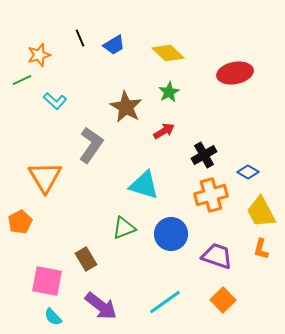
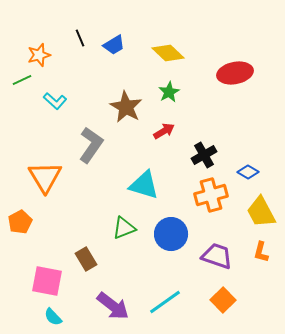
orange L-shape: moved 3 px down
purple arrow: moved 12 px right
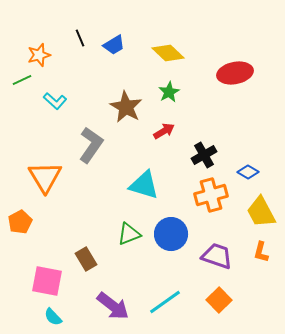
green triangle: moved 5 px right, 6 px down
orange square: moved 4 px left
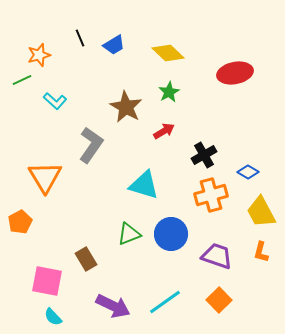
purple arrow: rotated 12 degrees counterclockwise
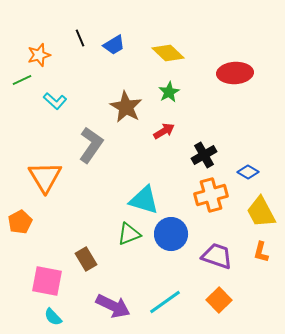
red ellipse: rotated 8 degrees clockwise
cyan triangle: moved 15 px down
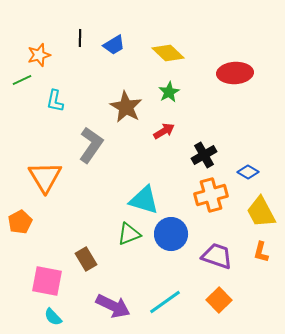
black line: rotated 24 degrees clockwise
cyan L-shape: rotated 60 degrees clockwise
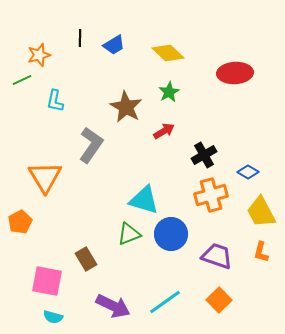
cyan semicircle: rotated 30 degrees counterclockwise
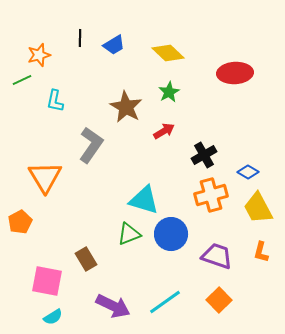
yellow trapezoid: moved 3 px left, 4 px up
cyan semicircle: rotated 48 degrees counterclockwise
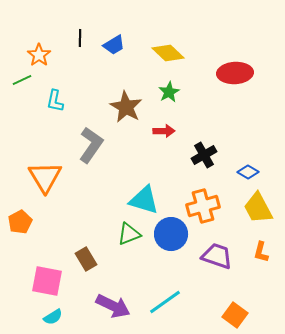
orange star: rotated 20 degrees counterclockwise
red arrow: rotated 30 degrees clockwise
orange cross: moved 8 px left, 11 px down
orange square: moved 16 px right, 15 px down; rotated 10 degrees counterclockwise
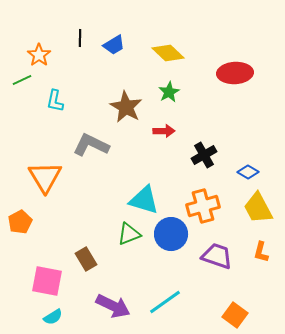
gray L-shape: rotated 99 degrees counterclockwise
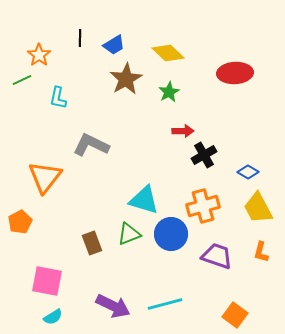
cyan L-shape: moved 3 px right, 3 px up
brown star: moved 28 px up; rotated 12 degrees clockwise
red arrow: moved 19 px right
orange triangle: rotated 9 degrees clockwise
brown rectangle: moved 6 px right, 16 px up; rotated 10 degrees clockwise
cyan line: moved 2 px down; rotated 20 degrees clockwise
